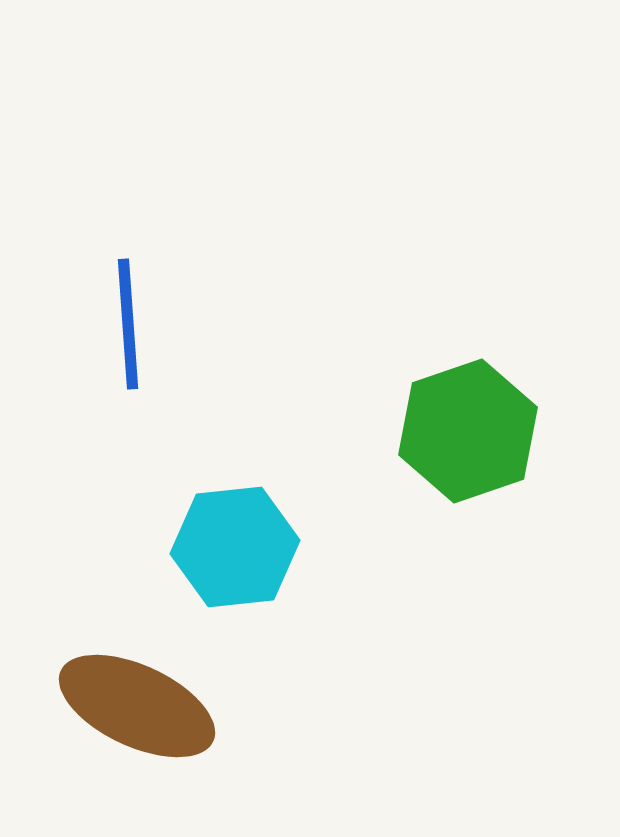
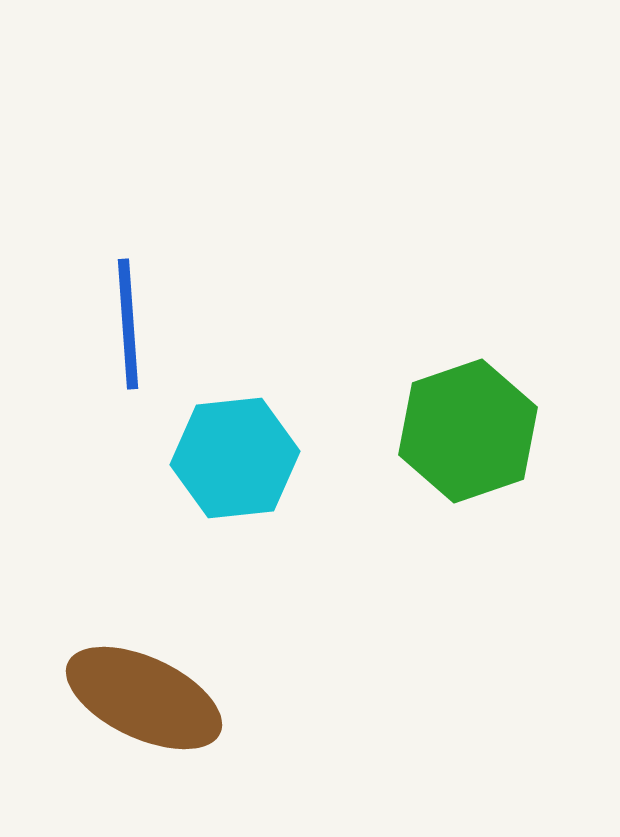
cyan hexagon: moved 89 px up
brown ellipse: moved 7 px right, 8 px up
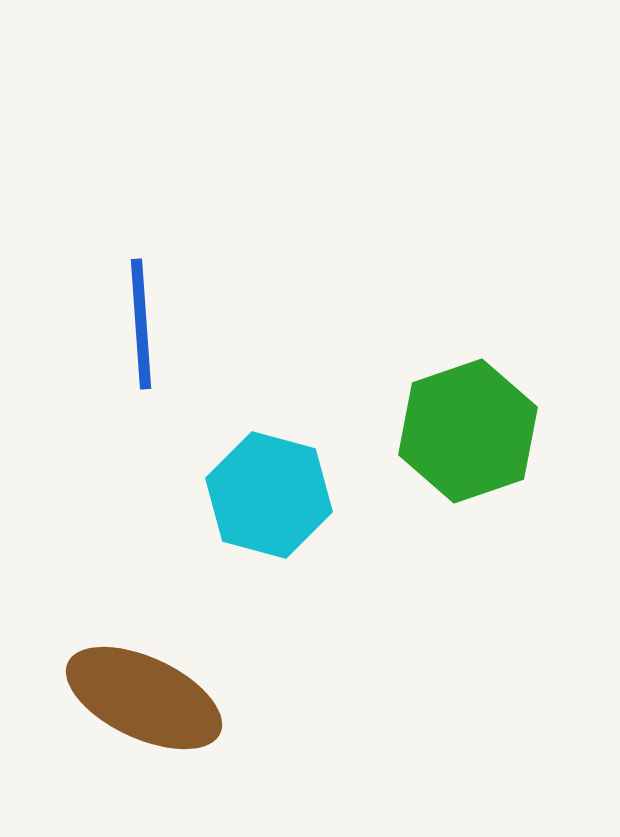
blue line: moved 13 px right
cyan hexagon: moved 34 px right, 37 px down; rotated 21 degrees clockwise
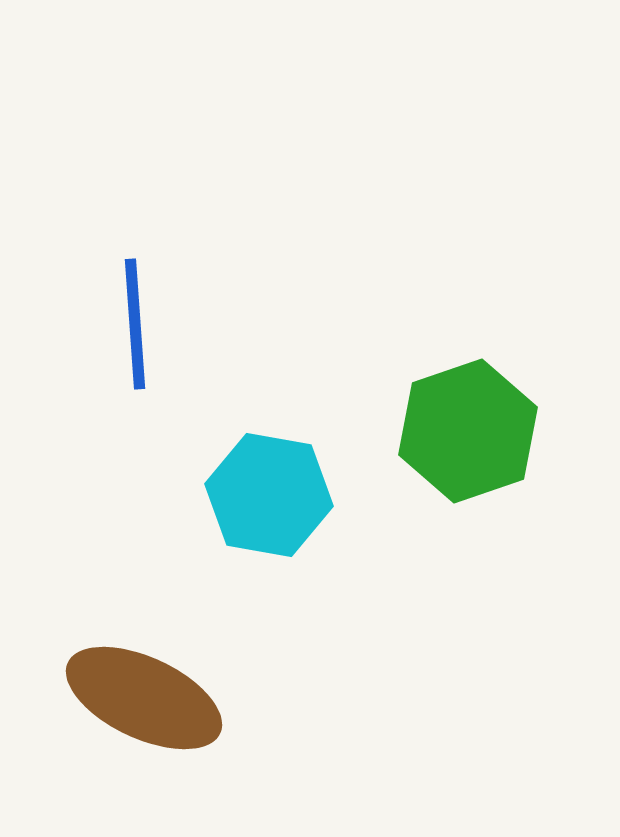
blue line: moved 6 px left
cyan hexagon: rotated 5 degrees counterclockwise
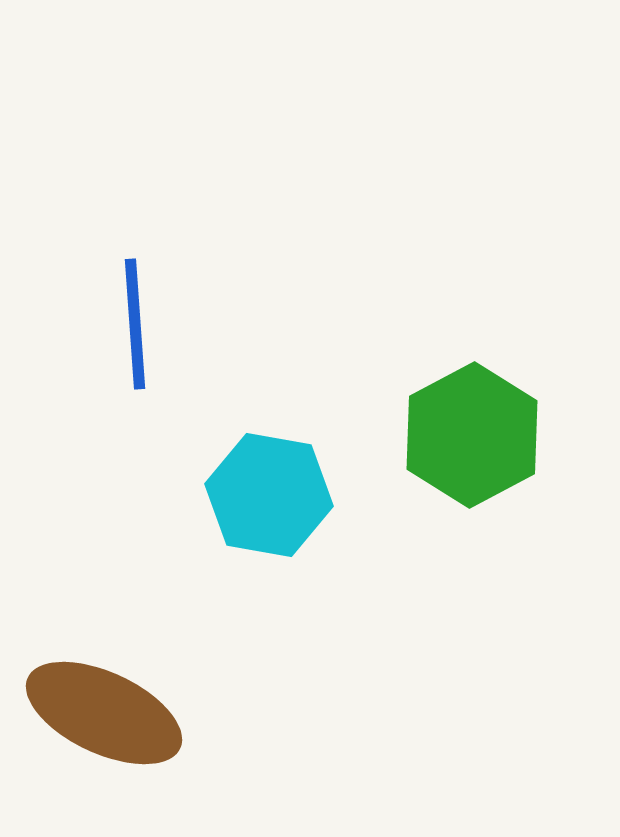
green hexagon: moved 4 px right, 4 px down; rotated 9 degrees counterclockwise
brown ellipse: moved 40 px left, 15 px down
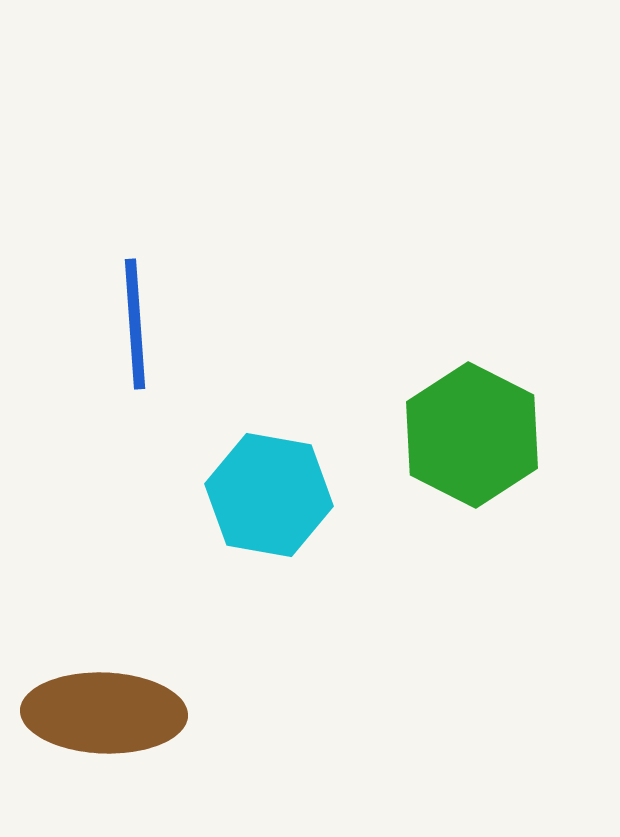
green hexagon: rotated 5 degrees counterclockwise
brown ellipse: rotated 23 degrees counterclockwise
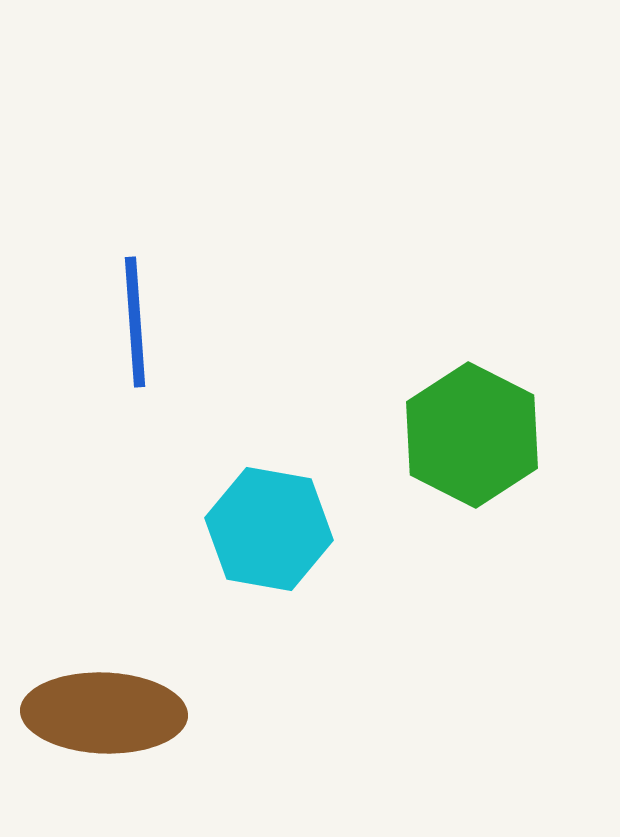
blue line: moved 2 px up
cyan hexagon: moved 34 px down
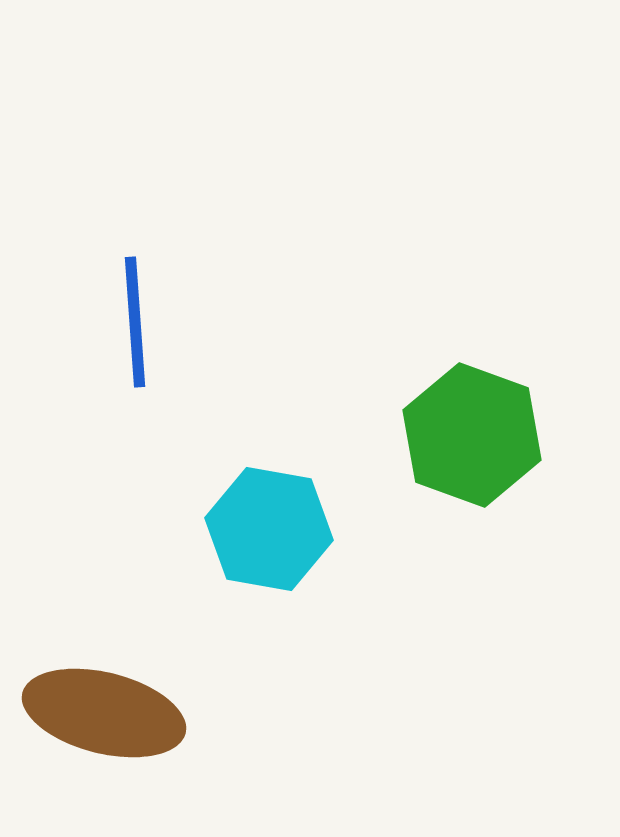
green hexagon: rotated 7 degrees counterclockwise
brown ellipse: rotated 12 degrees clockwise
